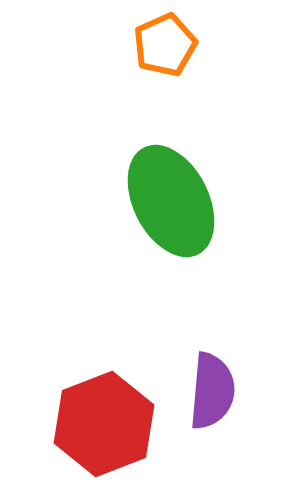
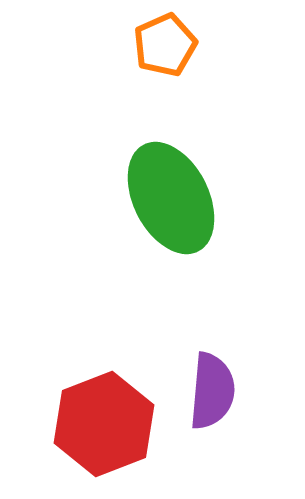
green ellipse: moved 3 px up
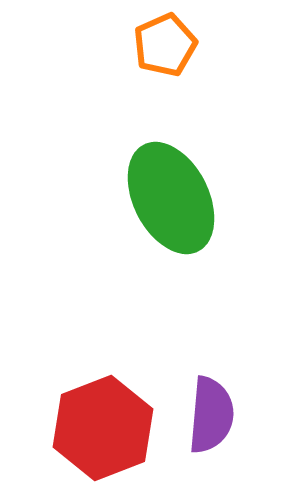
purple semicircle: moved 1 px left, 24 px down
red hexagon: moved 1 px left, 4 px down
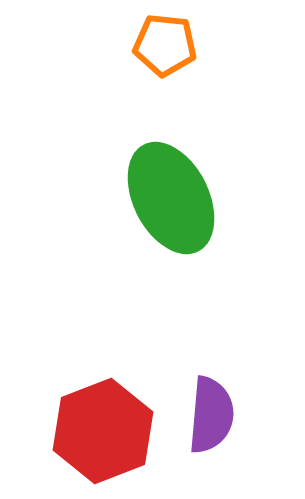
orange pentagon: rotated 30 degrees clockwise
red hexagon: moved 3 px down
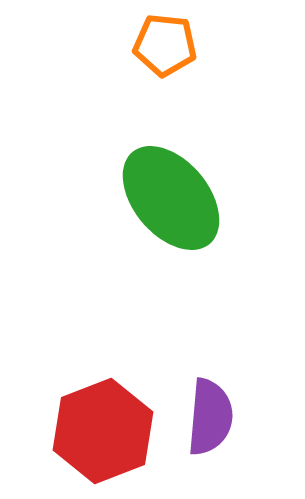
green ellipse: rotated 13 degrees counterclockwise
purple semicircle: moved 1 px left, 2 px down
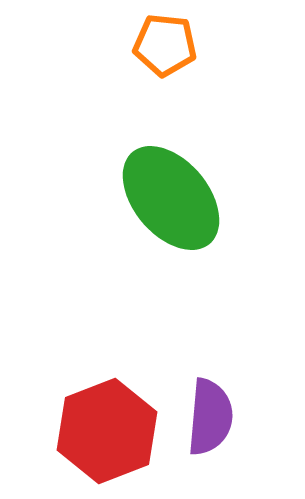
red hexagon: moved 4 px right
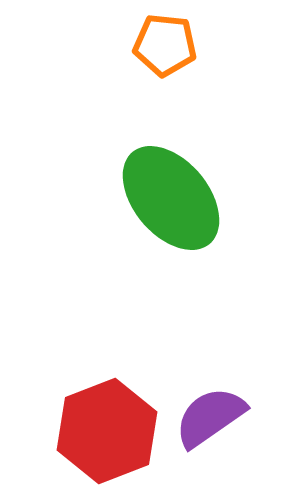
purple semicircle: rotated 130 degrees counterclockwise
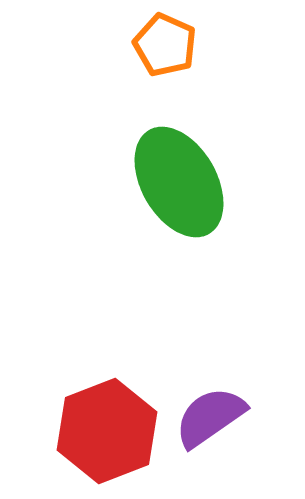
orange pentagon: rotated 18 degrees clockwise
green ellipse: moved 8 px right, 16 px up; rotated 10 degrees clockwise
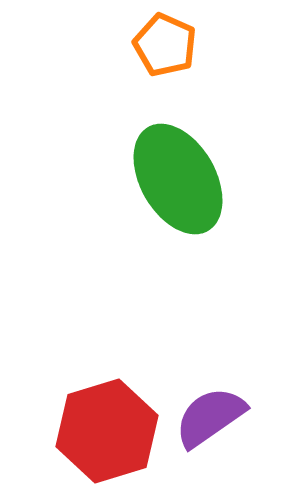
green ellipse: moved 1 px left, 3 px up
red hexagon: rotated 4 degrees clockwise
